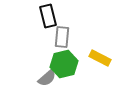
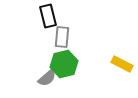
yellow rectangle: moved 22 px right, 6 px down
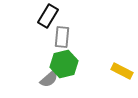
black rectangle: rotated 45 degrees clockwise
yellow rectangle: moved 7 px down
gray semicircle: moved 2 px right, 1 px down
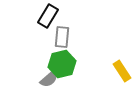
green hexagon: moved 2 px left
yellow rectangle: rotated 30 degrees clockwise
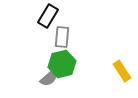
gray semicircle: moved 1 px up
